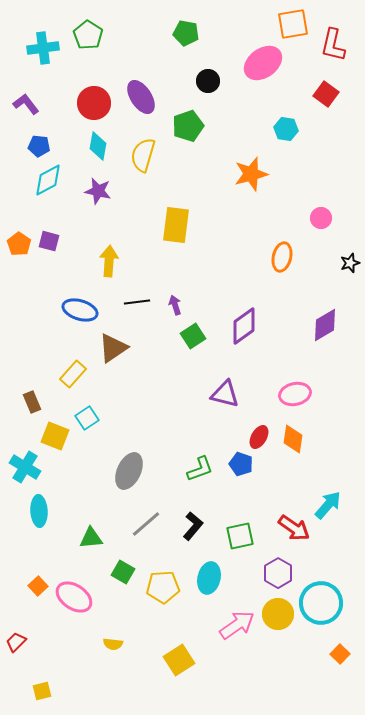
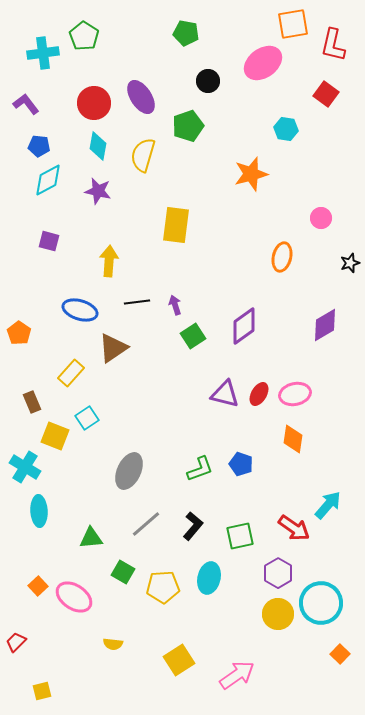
green pentagon at (88, 35): moved 4 px left, 1 px down
cyan cross at (43, 48): moved 5 px down
orange pentagon at (19, 244): moved 89 px down
yellow rectangle at (73, 374): moved 2 px left, 1 px up
red ellipse at (259, 437): moved 43 px up
pink arrow at (237, 625): moved 50 px down
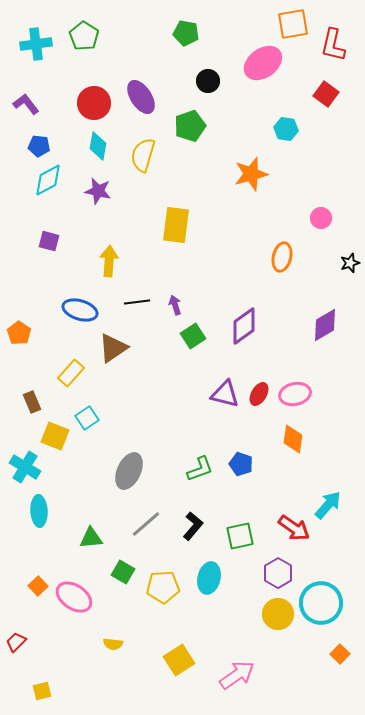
cyan cross at (43, 53): moved 7 px left, 9 px up
green pentagon at (188, 126): moved 2 px right
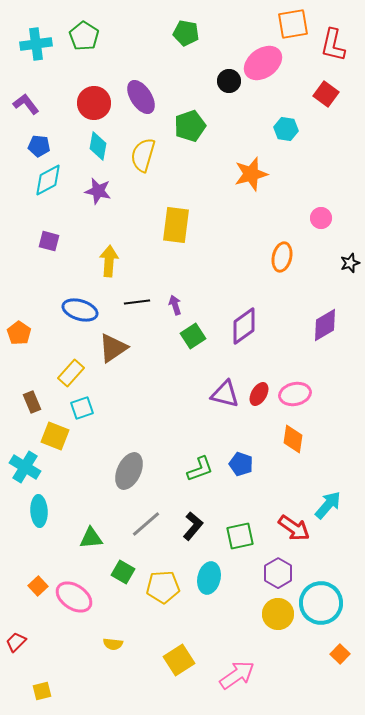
black circle at (208, 81): moved 21 px right
cyan square at (87, 418): moved 5 px left, 10 px up; rotated 15 degrees clockwise
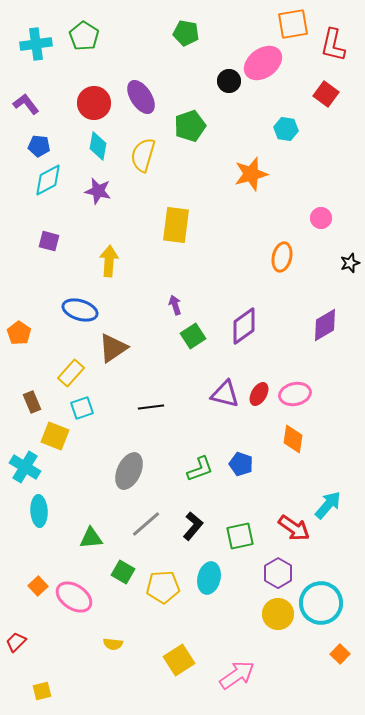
black line at (137, 302): moved 14 px right, 105 px down
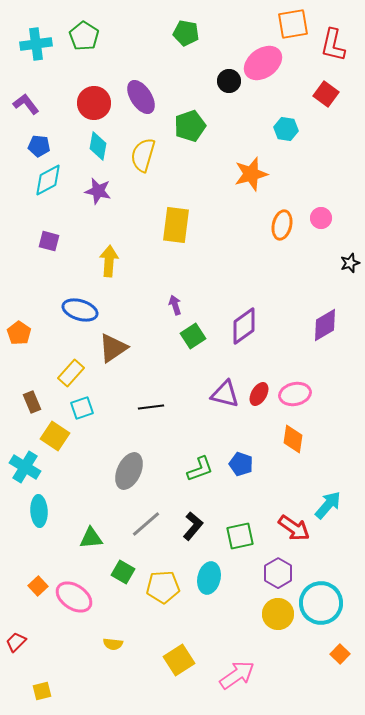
orange ellipse at (282, 257): moved 32 px up
yellow square at (55, 436): rotated 12 degrees clockwise
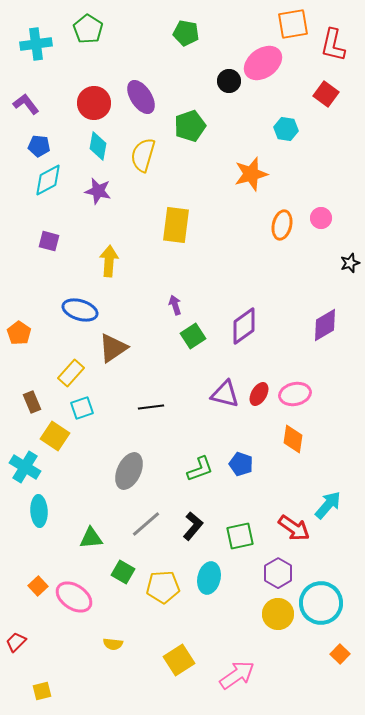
green pentagon at (84, 36): moved 4 px right, 7 px up
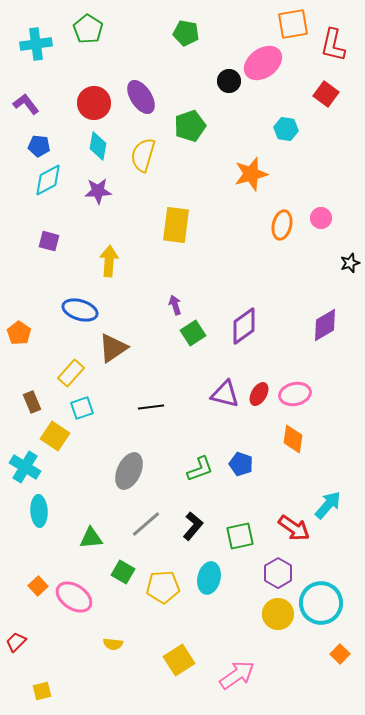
purple star at (98, 191): rotated 16 degrees counterclockwise
green square at (193, 336): moved 3 px up
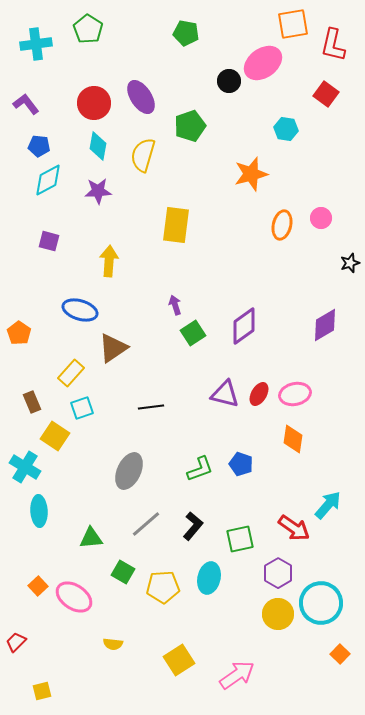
green square at (240, 536): moved 3 px down
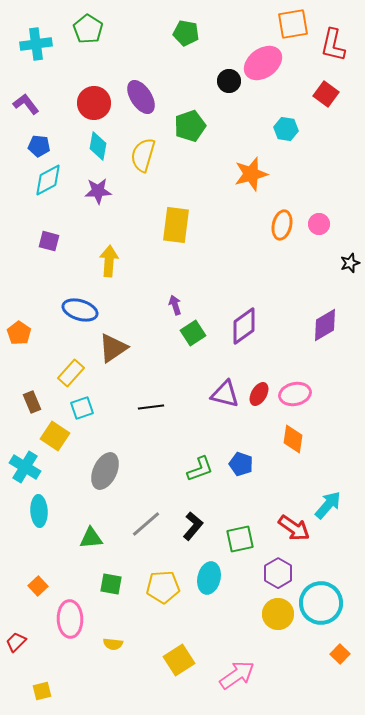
pink circle at (321, 218): moved 2 px left, 6 px down
gray ellipse at (129, 471): moved 24 px left
green square at (123, 572): moved 12 px left, 12 px down; rotated 20 degrees counterclockwise
pink ellipse at (74, 597): moved 4 px left, 22 px down; rotated 54 degrees clockwise
